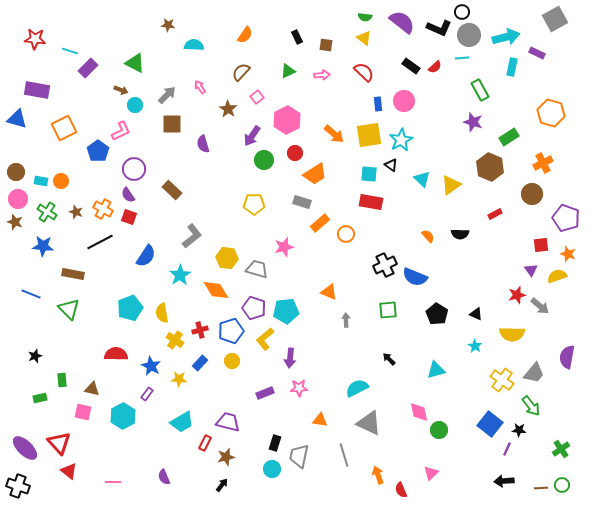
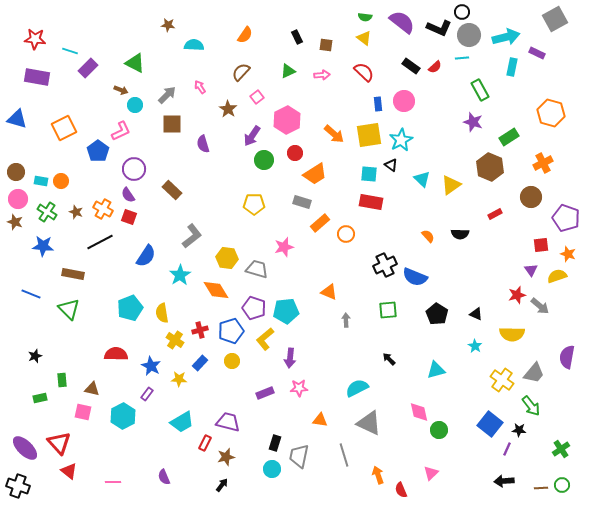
purple rectangle at (37, 90): moved 13 px up
brown circle at (532, 194): moved 1 px left, 3 px down
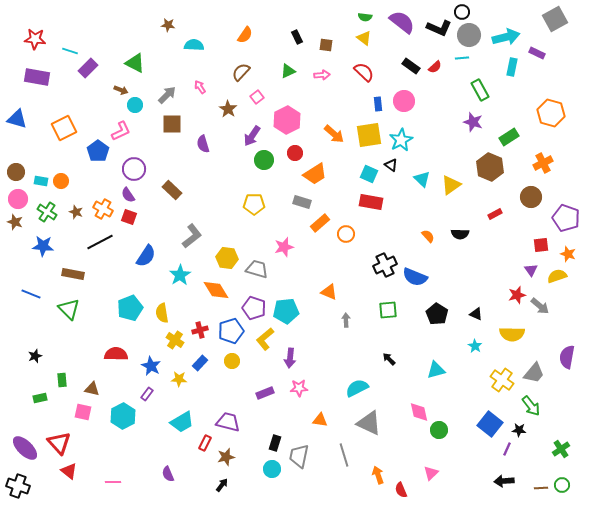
cyan square at (369, 174): rotated 18 degrees clockwise
purple semicircle at (164, 477): moved 4 px right, 3 px up
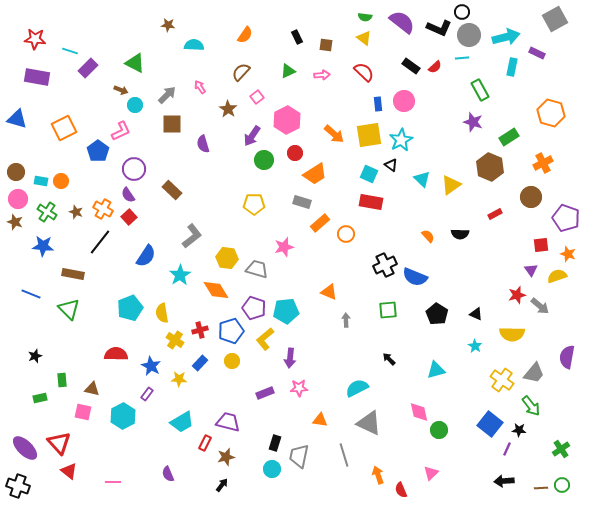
red square at (129, 217): rotated 28 degrees clockwise
black line at (100, 242): rotated 24 degrees counterclockwise
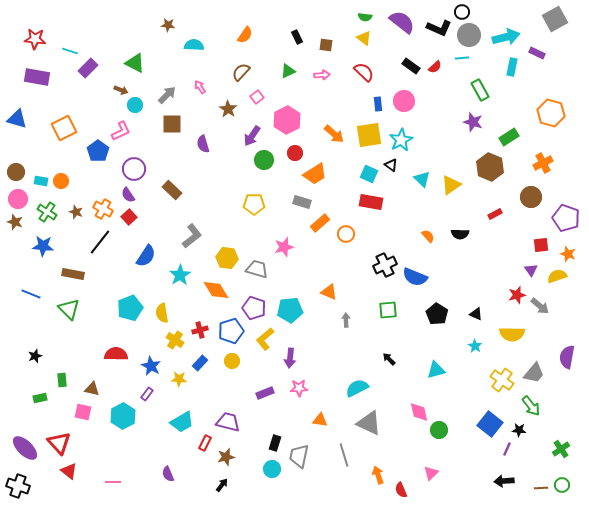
cyan pentagon at (286, 311): moved 4 px right, 1 px up
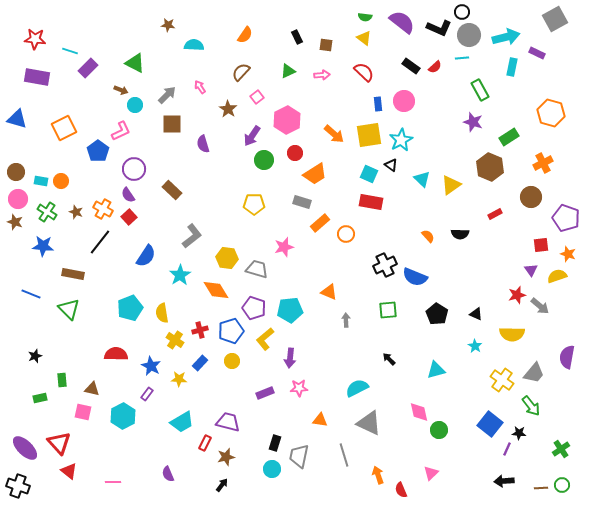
black star at (519, 430): moved 3 px down
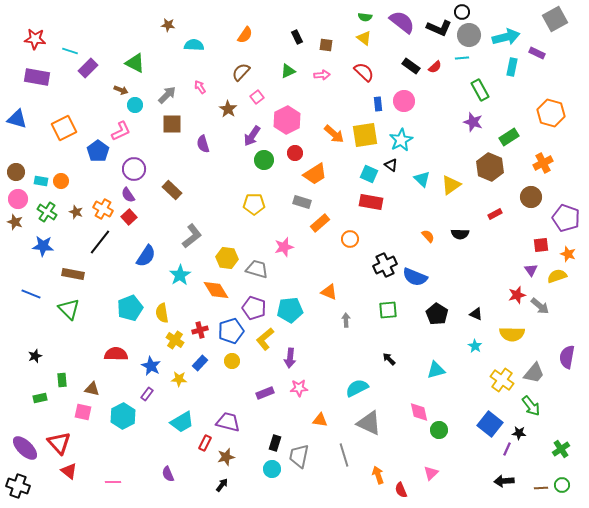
yellow square at (369, 135): moved 4 px left
orange circle at (346, 234): moved 4 px right, 5 px down
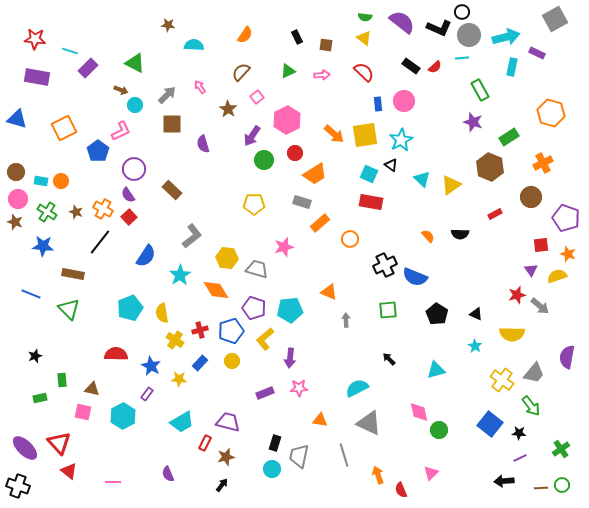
purple line at (507, 449): moved 13 px right, 9 px down; rotated 40 degrees clockwise
